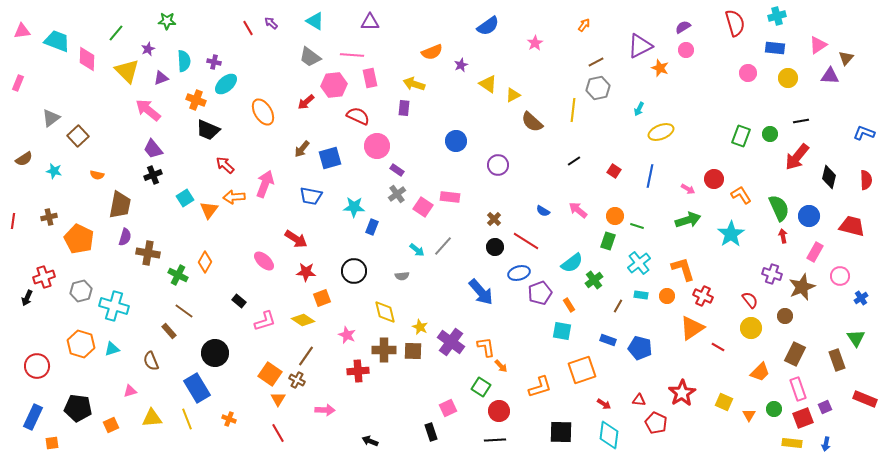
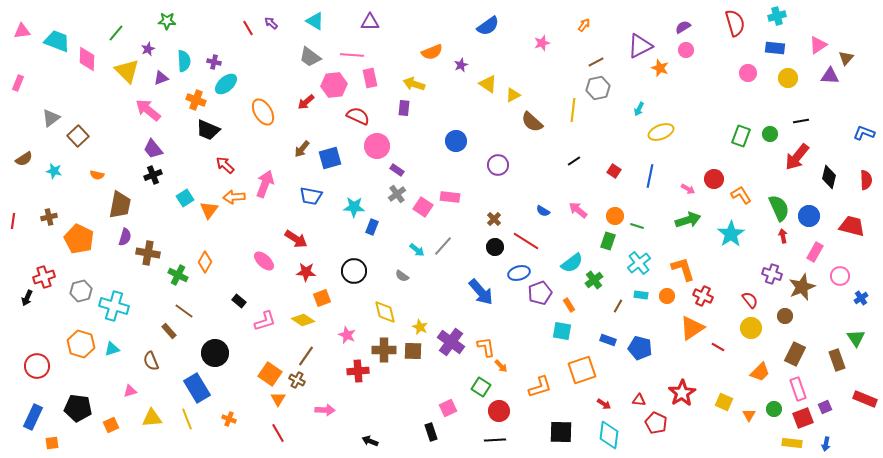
pink star at (535, 43): moved 7 px right; rotated 14 degrees clockwise
gray semicircle at (402, 276): rotated 40 degrees clockwise
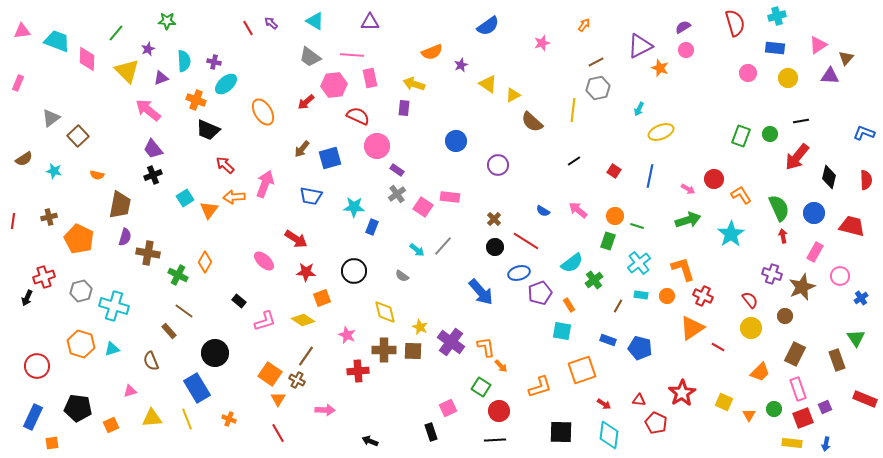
blue circle at (809, 216): moved 5 px right, 3 px up
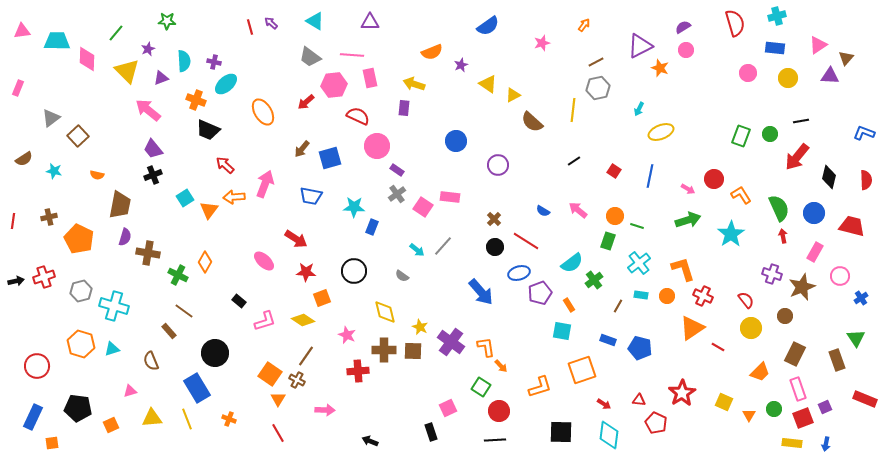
red line at (248, 28): moved 2 px right, 1 px up; rotated 14 degrees clockwise
cyan trapezoid at (57, 41): rotated 20 degrees counterclockwise
pink rectangle at (18, 83): moved 5 px down
black arrow at (27, 298): moved 11 px left, 17 px up; rotated 126 degrees counterclockwise
red semicircle at (750, 300): moved 4 px left
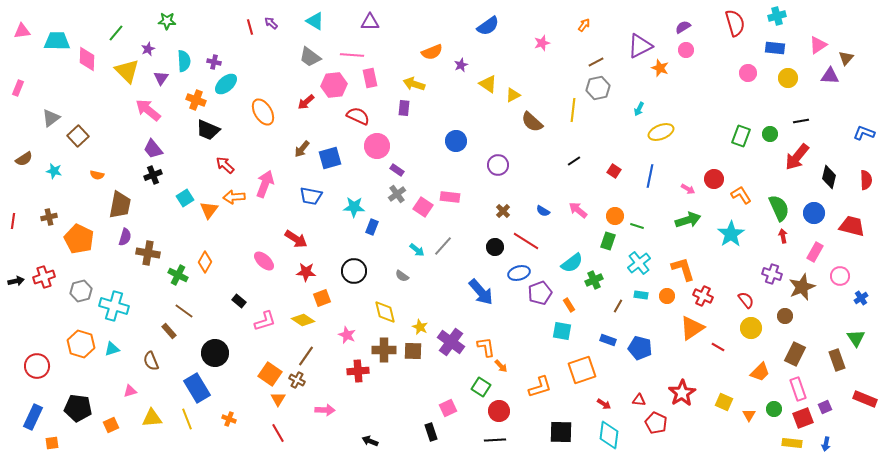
purple triangle at (161, 78): rotated 35 degrees counterclockwise
brown cross at (494, 219): moved 9 px right, 8 px up
green cross at (594, 280): rotated 12 degrees clockwise
